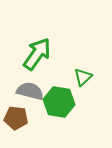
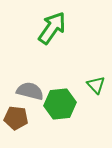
green arrow: moved 15 px right, 26 px up
green triangle: moved 13 px right, 8 px down; rotated 30 degrees counterclockwise
green hexagon: moved 1 px right, 2 px down; rotated 16 degrees counterclockwise
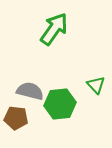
green arrow: moved 2 px right, 1 px down
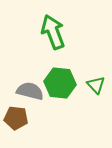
green arrow: moved 1 px left, 3 px down; rotated 56 degrees counterclockwise
green hexagon: moved 21 px up; rotated 12 degrees clockwise
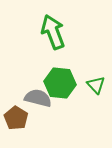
gray semicircle: moved 8 px right, 7 px down
brown pentagon: rotated 25 degrees clockwise
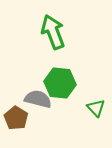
green triangle: moved 23 px down
gray semicircle: moved 1 px down
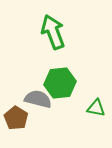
green hexagon: rotated 12 degrees counterclockwise
green triangle: rotated 36 degrees counterclockwise
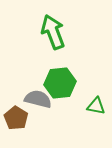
green triangle: moved 2 px up
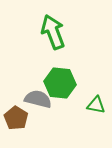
green hexagon: rotated 12 degrees clockwise
green triangle: moved 1 px up
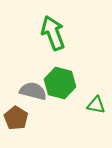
green arrow: moved 1 px down
green hexagon: rotated 8 degrees clockwise
gray semicircle: moved 5 px left, 8 px up
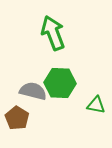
green hexagon: rotated 12 degrees counterclockwise
brown pentagon: moved 1 px right
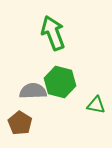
green hexagon: moved 1 px up; rotated 12 degrees clockwise
gray semicircle: rotated 16 degrees counterclockwise
brown pentagon: moved 3 px right, 5 px down
